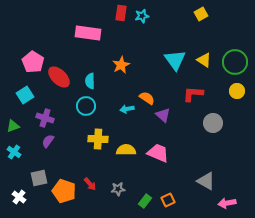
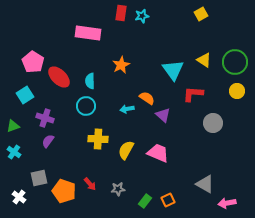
cyan triangle: moved 2 px left, 10 px down
yellow semicircle: rotated 60 degrees counterclockwise
gray triangle: moved 1 px left, 3 px down
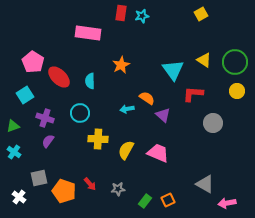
cyan circle: moved 6 px left, 7 px down
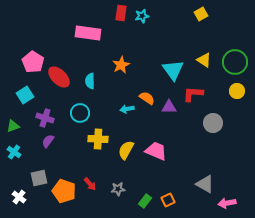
purple triangle: moved 6 px right, 8 px up; rotated 42 degrees counterclockwise
pink trapezoid: moved 2 px left, 2 px up
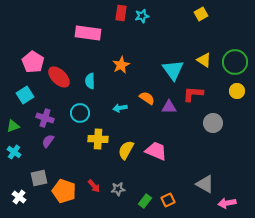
cyan arrow: moved 7 px left, 1 px up
red arrow: moved 4 px right, 2 px down
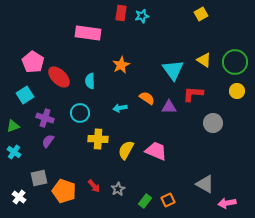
gray star: rotated 24 degrees counterclockwise
